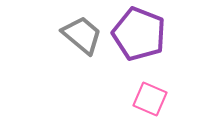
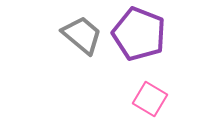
pink square: rotated 8 degrees clockwise
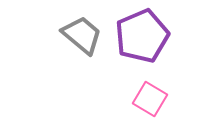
purple pentagon: moved 3 px right, 2 px down; rotated 28 degrees clockwise
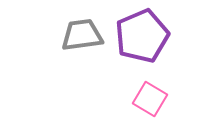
gray trapezoid: rotated 48 degrees counterclockwise
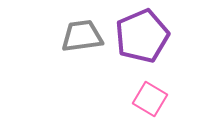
gray trapezoid: moved 1 px down
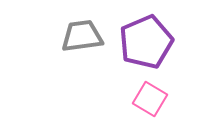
purple pentagon: moved 4 px right, 6 px down
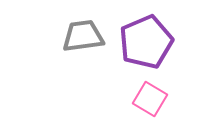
gray trapezoid: moved 1 px right
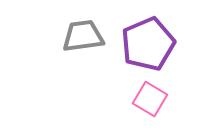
purple pentagon: moved 2 px right, 2 px down
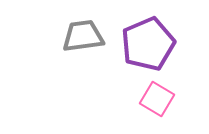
pink square: moved 7 px right
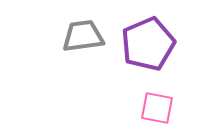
pink square: moved 9 px down; rotated 20 degrees counterclockwise
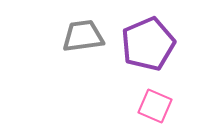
pink square: moved 2 px left, 2 px up; rotated 12 degrees clockwise
